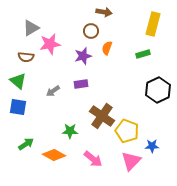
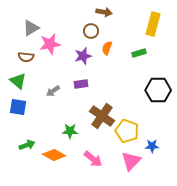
green rectangle: moved 4 px left, 1 px up
black hexagon: rotated 25 degrees clockwise
green arrow: moved 1 px right, 1 px down; rotated 14 degrees clockwise
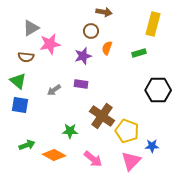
purple rectangle: rotated 16 degrees clockwise
gray arrow: moved 1 px right, 1 px up
blue square: moved 2 px right, 2 px up
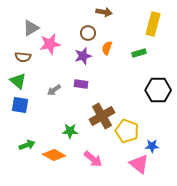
brown circle: moved 3 px left, 2 px down
brown semicircle: moved 3 px left
brown cross: rotated 25 degrees clockwise
pink triangle: moved 8 px right, 3 px down; rotated 35 degrees counterclockwise
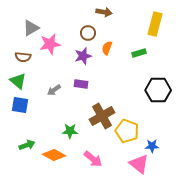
yellow rectangle: moved 2 px right
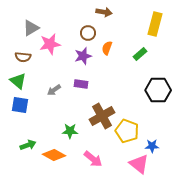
green rectangle: moved 1 px right, 1 px down; rotated 24 degrees counterclockwise
green arrow: moved 1 px right
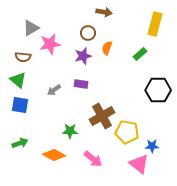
green triangle: moved 1 px up
yellow pentagon: moved 1 px down; rotated 10 degrees counterclockwise
green arrow: moved 8 px left, 2 px up
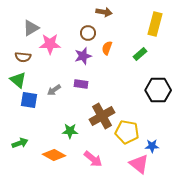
pink star: rotated 10 degrees clockwise
blue square: moved 9 px right, 5 px up
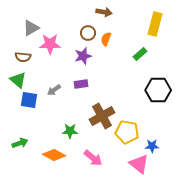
orange semicircle: moved 1 px left, 9 px up
purple rectangle: rotated 16 degrees counterclockwise
pink arrow: moved 1 px up
